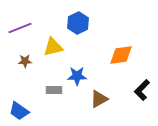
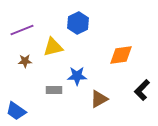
purple line: moved 2 px right, 2 px down
blue trapezoid: moved 3 px left
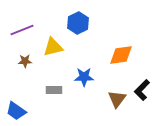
blue star: moved 7 px right, 1 px down
brown triangle: moved 18 px right; rotated 24 degrees counterclockwise
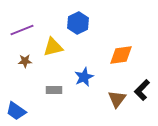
blue star: rotated 24 degrees counterclockwise
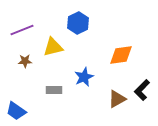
brown triangle: rotated 24 degrees clockwise
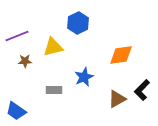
purple line: moved 5 px left, 6 px down
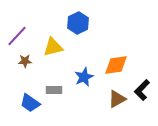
purple line: rotated 25 degrees counterclockwise
orange diamond: moved 5 px left, 10 px down
blue trapezoid: moved 14 px right, 8 px up
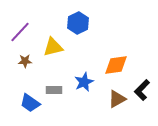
purple line: moved 3 px right, 4 px up
blue star: moved 5 px down
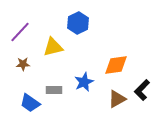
brown star: moved 2 px left, 3 px down
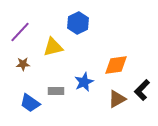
gray rectangle: moved 2 px right, 1 px down
